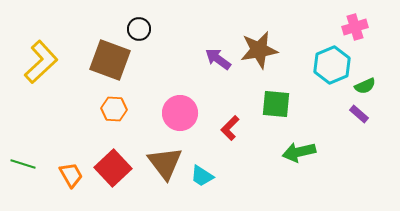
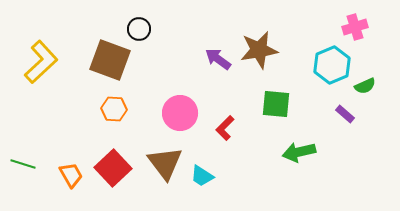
purple rectangle: moved 14 px left
red L-shape: moved 5 px left
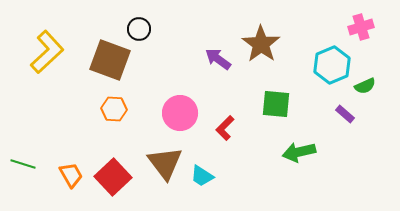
pink cross: moved 6 px right
brown star: moved 2 px right, 6 px up; rotated 27 degrees counterclockwise
yellow L-shape: moved 6 px right, 10 px up
red square: moved 9 px down
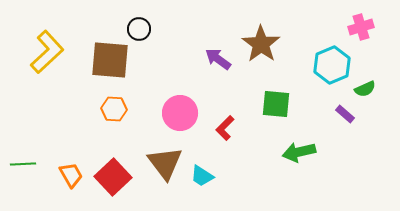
brown square: rotated 15 degrees counterclockwise
green semicircle: moved 3 px down
green line: rotated 20 degrees counterclockwise
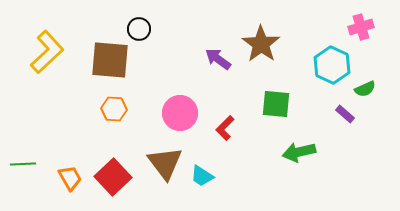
cyan hexagon: rotated 12 degrees counterclockwise
orange trapezoid: moved 1 px left, 3 px down
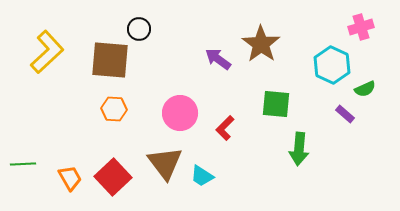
green arrow: moved 3 px up; rotated 72 degrees counterclockwise
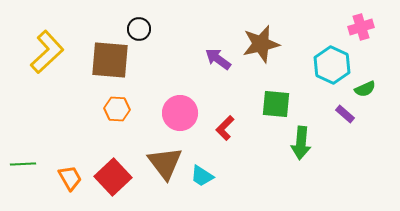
brown star: rotated 24 degrees clockwise
orange hexagon: moved 3 px right
green arrow: moved 2 px right, 6 px up
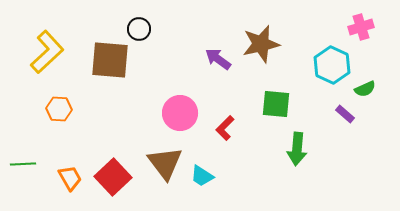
orange hexagon: moved 58 px left
green arrow: moved 4 px left, 6 px down
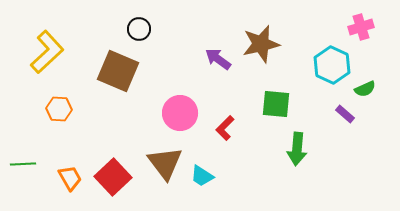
brown square: moved 8 px right, 11 px down; rotated 18 degrees clockwise
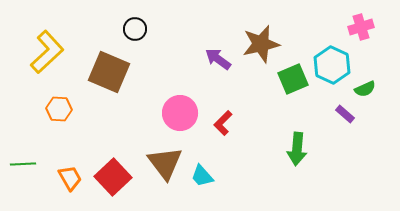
black circle: moved 4 px left
brown square: moved 9 px left, 1 px down
green square: moved 17 px right, 25 px up; rotated 28 degrees counterclockwise
red L-shape: moved 2 px left, 5 px up
cyan trapezoid: rotated 15 degrees clockwise
